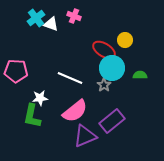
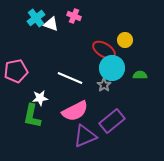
pink pentagon: rotated 15 degrees counterclockwise
pink semicircle: rotated 12 degrees clockwise
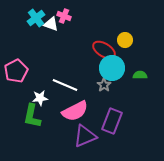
pink cross: moved 10 px left
pink pentagon: rotated 15 degrees counterclockwise
white line: moved 5 px left, 7 px down
purple rectangle: rotated 30 degrees counterclockwise
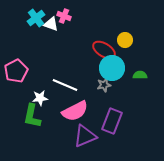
gray star: rotated 24 degrees clockwise
